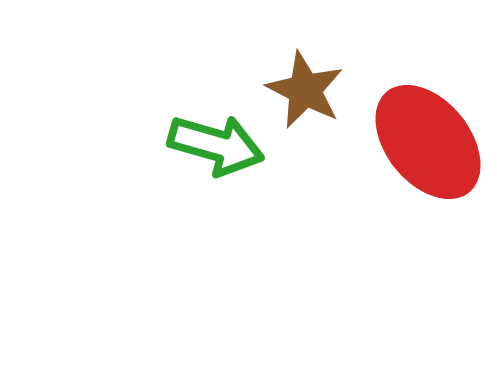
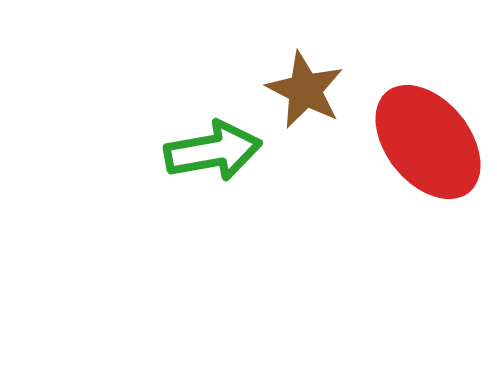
green arrow: moved 3 px left, 6 px down; rotated 26 degrees counterclockwise
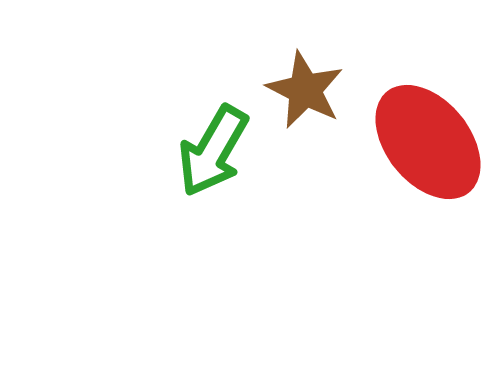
green arrow: rotated 130 degrees clockwise
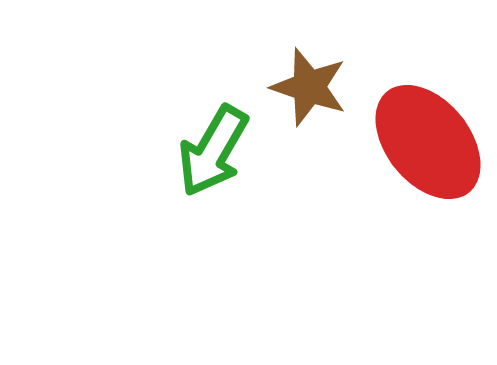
brown star: moved 4 px right, 3 px up; rotated 8 degrees counterclockwise
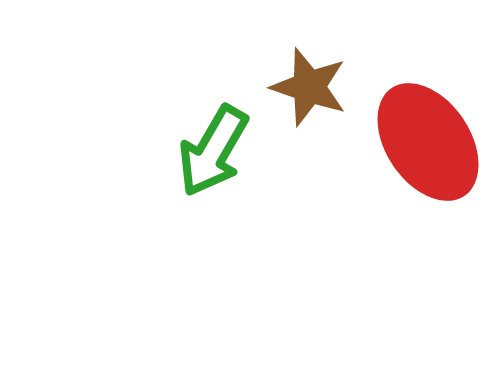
red ellipse: rotated 5 degrees clockwise
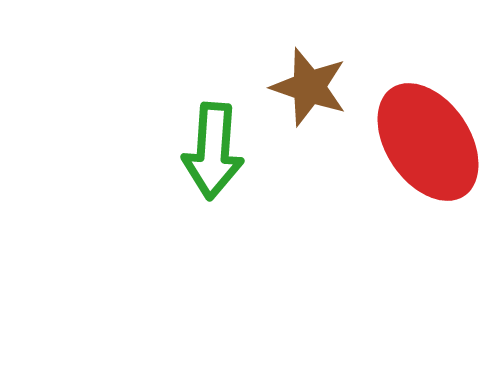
green arrow: rotated 26 degrees counterclockwise
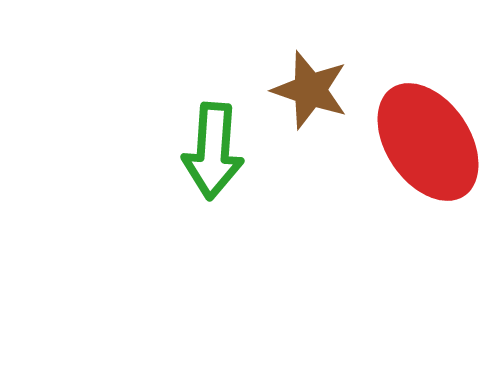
brown star: moved 1 px right, 3 px down
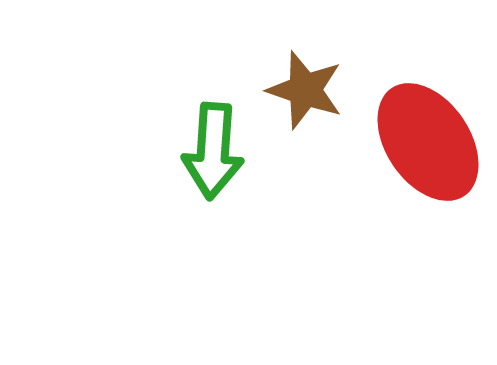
brown star: moved 5 px left
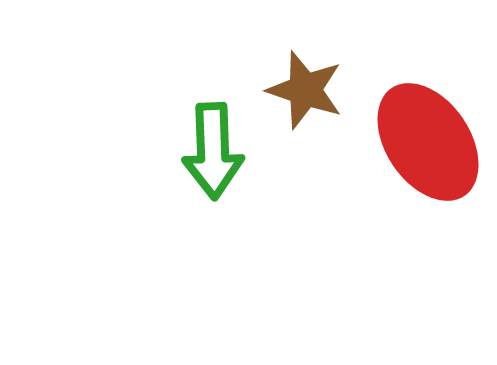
green arrow: rotated 6 degrees counterclockwise
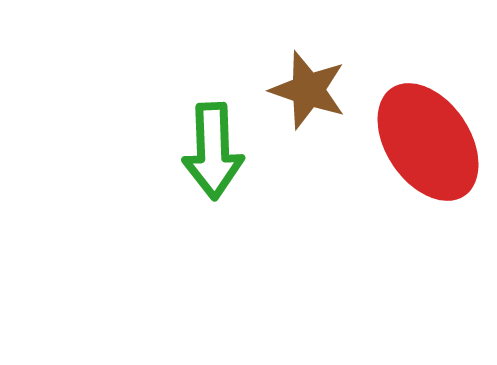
brown star: moved 3 px right
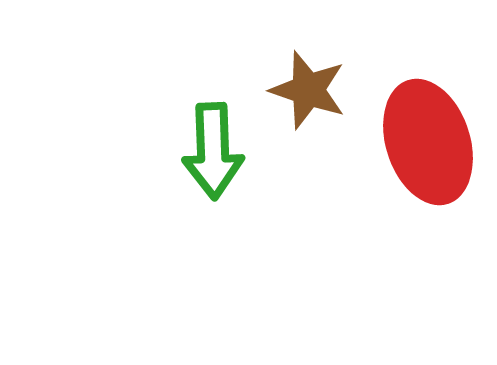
red ellipse: rotated 16 degrees clockwise
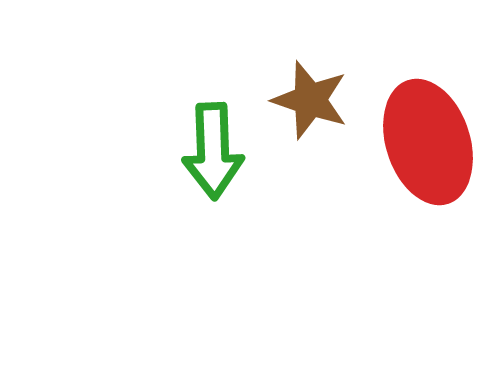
brown star: moved 2 px right, 10 px down
